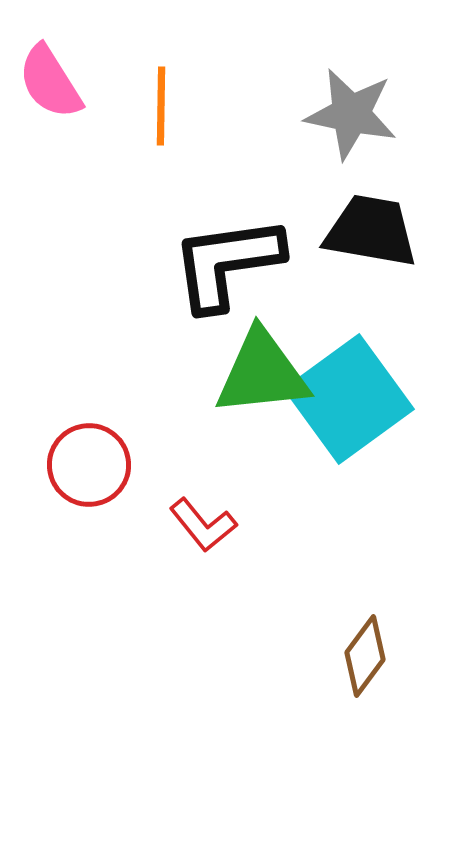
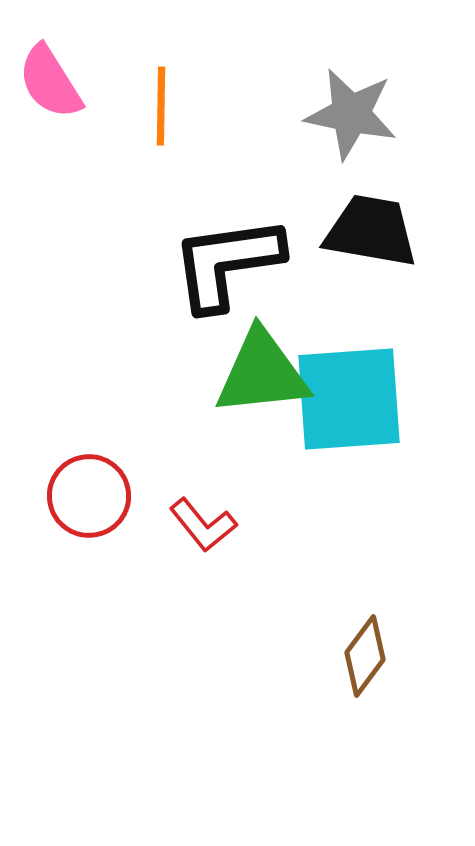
cyan square: rotated 32 degrees clockwise
red circle: moved 31 px down
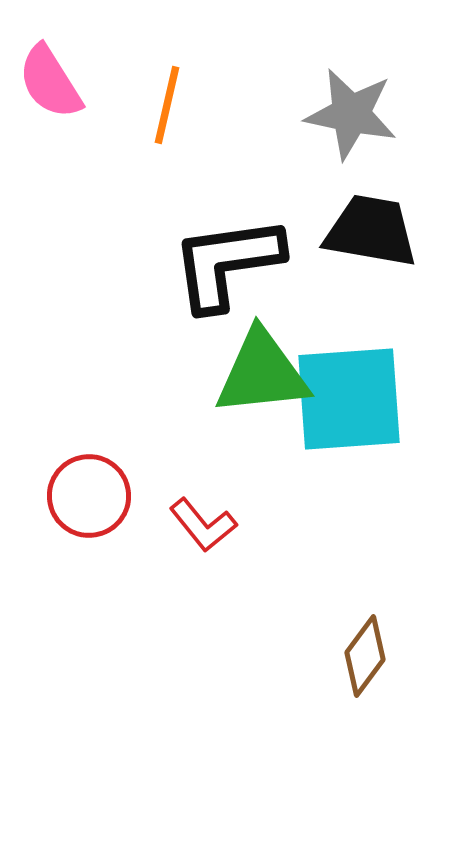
orange line: moved 6 px right, 1 px up; rotated 12 degrees clockwise
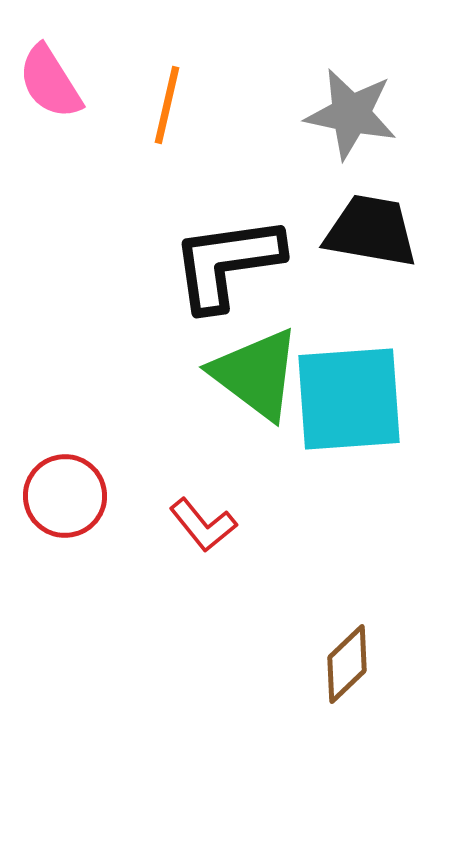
green triangle: moved 6 px left, 1 px down; rotated 43 degrees clockwise
red circle: moved 24 px left
brown diamond: moved 18 px left, 8 px down; rotated 10 degrees clockwise
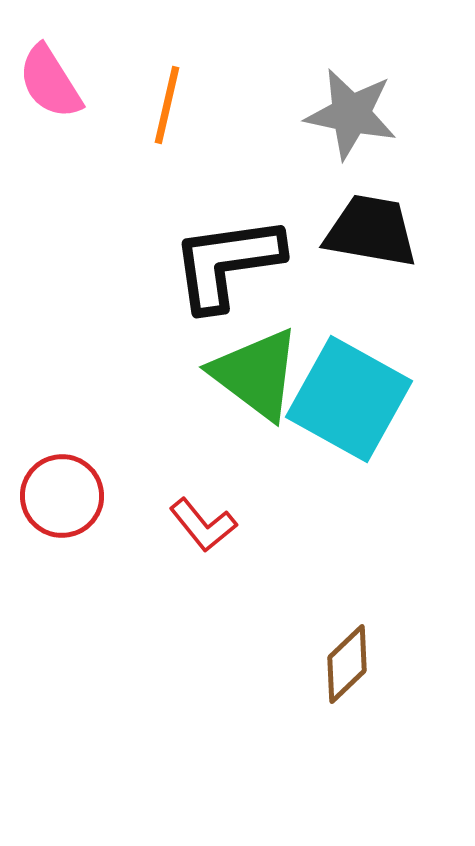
cyan square: rotated 33 degrees clockwise
red circle: moved 3 px left
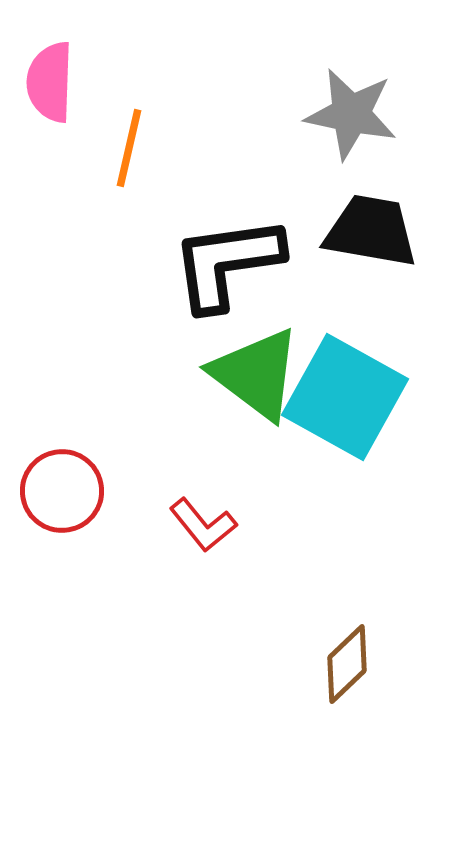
pink semicircle: rotated 34 degrees clockwise
orange line: moved 38 px left, 43 px down
cyan square: moved 4 px left, 2 px up
red circle: moved 5 px up
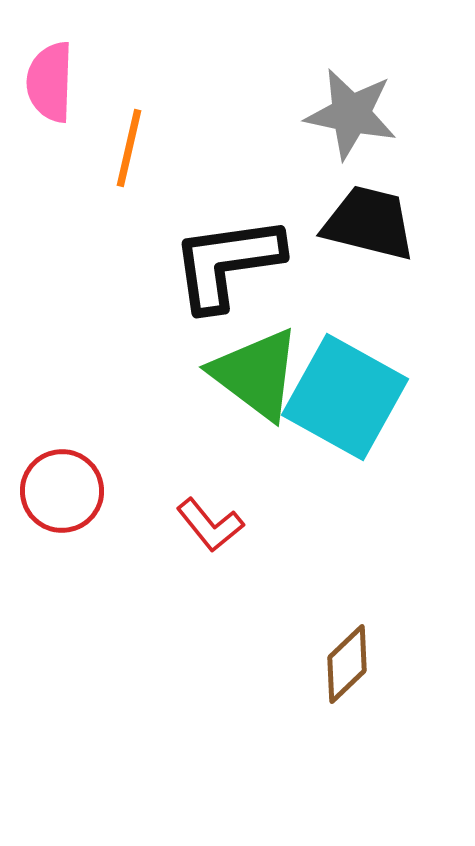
black trapezoid: moved 2 px left, 8 px up; rotated 4 degrees clockwise
red L-shape: moved 7 px right
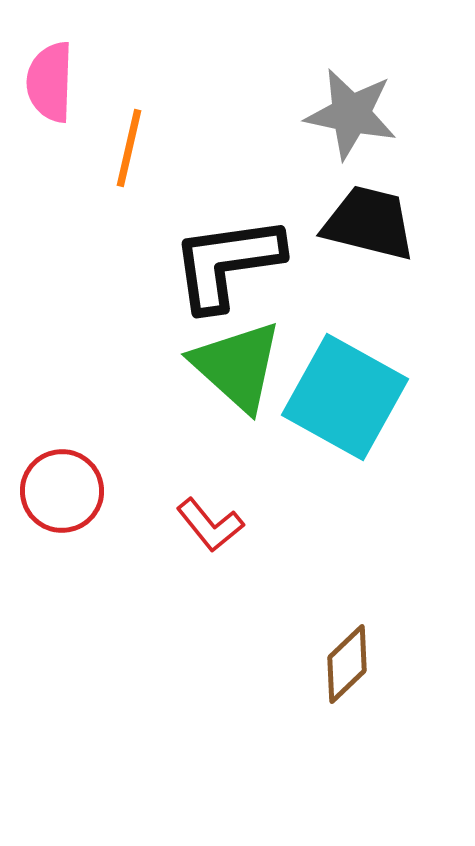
green triangle: moved 19 px left, 8 px up; rotated 5 degrees clockwise
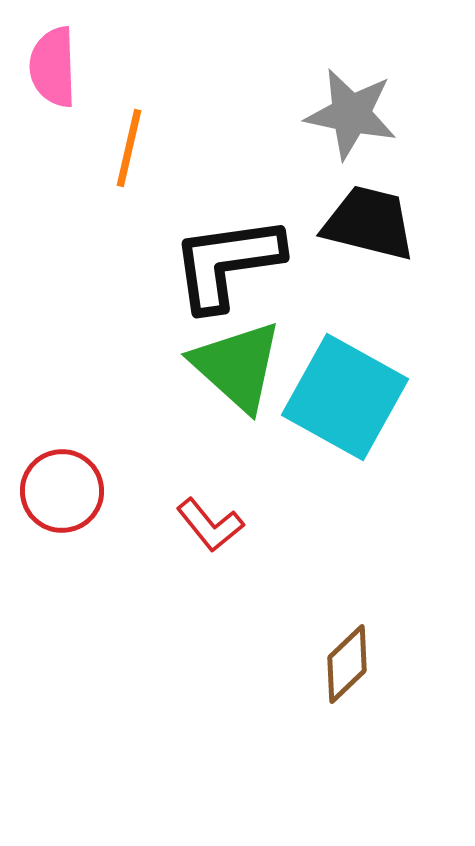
pink semicircle: moved 3 px right, 15 px up; rotated 4 degrees counterclockwise
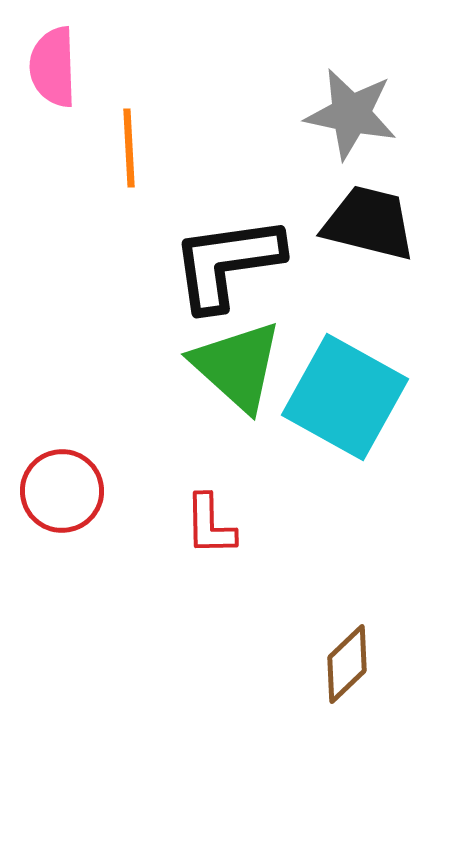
orange line: rotated 16 degrees counterclockwise
red L-shape: rotated 38 degrees clockwise
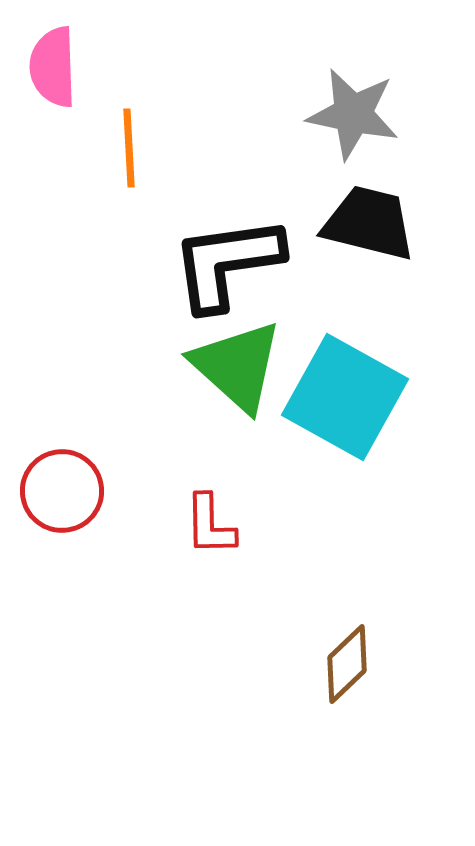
gray star: moved 2 px right
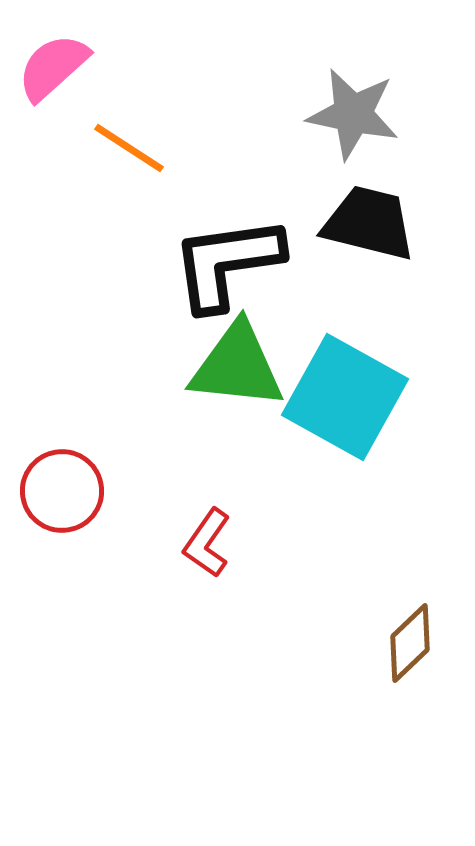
pink semicircle: rotated 50 degrees clockwise
orange line: rotated 54 degrees counterclockwise
green triangle: rotated 36 degrees counterclockwise
red L-shape: moved 3 px left, 18 px down; rotated 36 degrees clockwise
brown diamond: moved 63 px right, 21 px up
